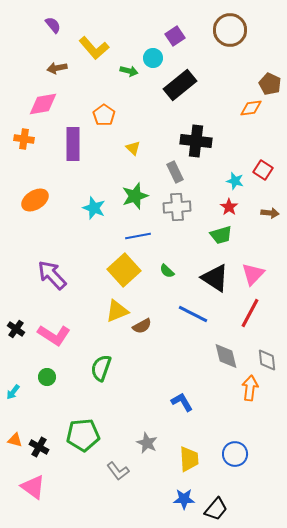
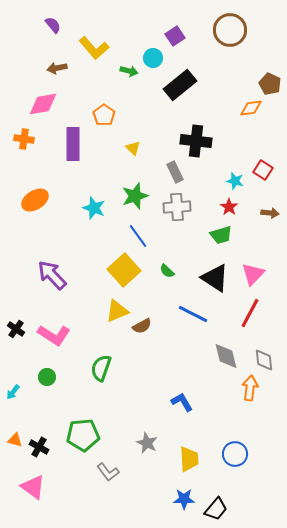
blue line at (138, 236): rotated 65 degrees clockwise
gray diamond at (267, 360): moved 3 px left
gray L-shape at (118, 471): moved 10 px left, 1 px down
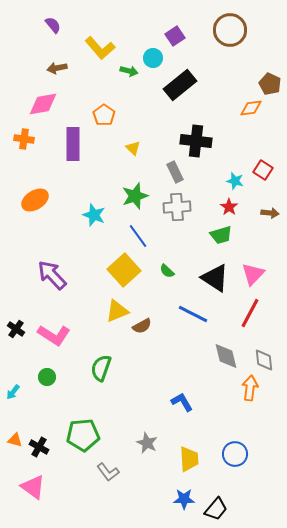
yellow L-shape at (94, 48): moved 6 px right
cyan star at (94, 208): moved 7 px down
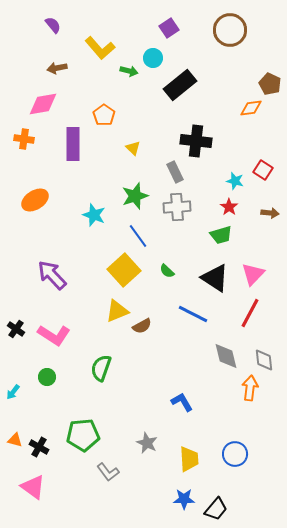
purple square at (175, 36): moved 6 px left, 8 px up
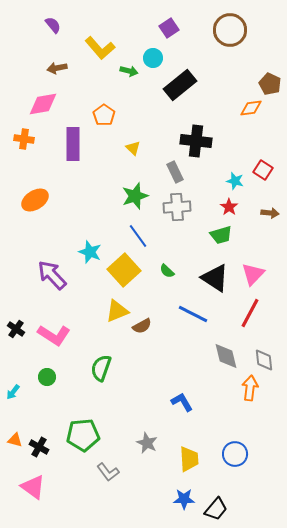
cyan star at (94, 215): moved 4 px left, 37 px down
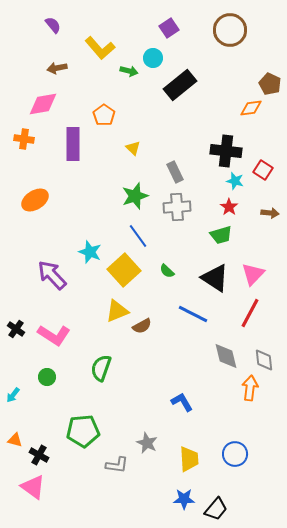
black cross at (196, 141): moved 30 px right, 10 px down
cyan arrow at (13, 392): moved 3 px down
green pentagon at (83, 435): moved 4 px up
black cross at (39, 447): moved 8 px down
gray L-shape at (108, 472): moved 9 px right, 7 px up; rotated 45 degrees counterclockwise
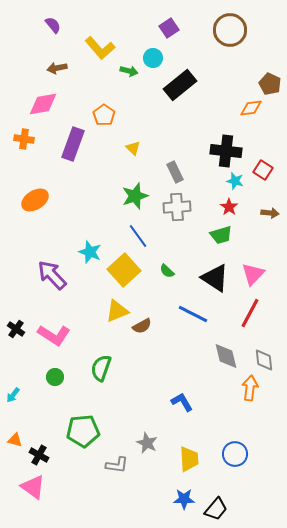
purple rectangle at (73, 144): rotated 20 degrees clockwise
green circle at (47, 377): moved 8 px right
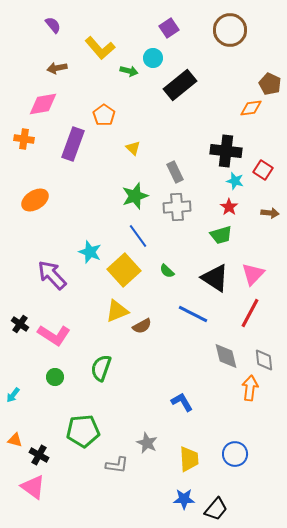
black cross at (16, 329): moved 4 px right, 5 px up
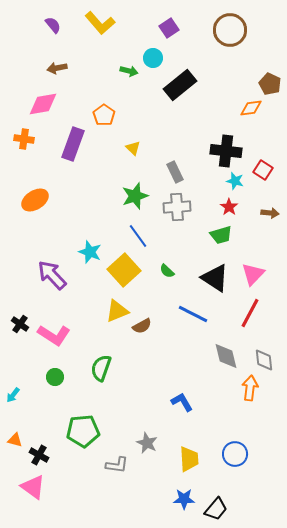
yellow L-shape at (100, 48): moved 25 px up
